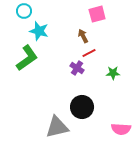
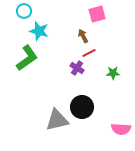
gray triangle: moved 7 px up
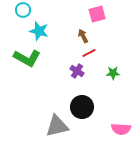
cyan circle: moved 1 px left, 1 px up
green L-shape: rotated 64 degrees clockwise
purple cross: moved 3 px down
gray triangle: moved 6 px down
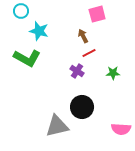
cyan circle: moved 2 px left, 1 px down
